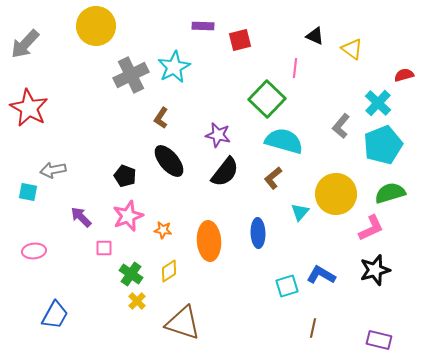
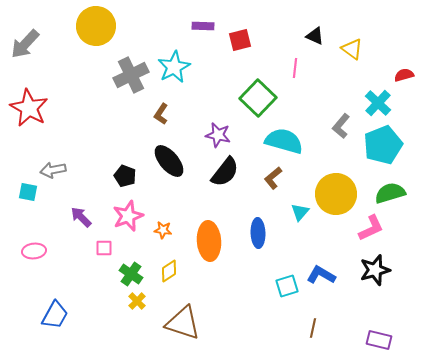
green square at (267, 99): moved 9 px left, 1 px up
brown L-shape at (161, 118): moved 4 px up
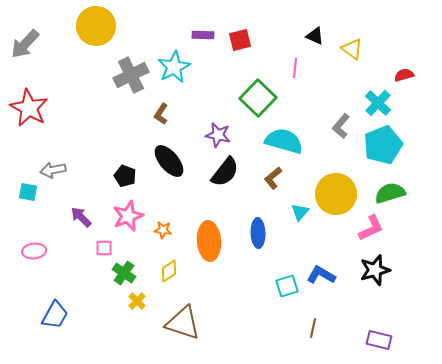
purple rectangle at (203, 26): moved 9 px down
green cross at (131, 274): moved 7 px left, 1 px up
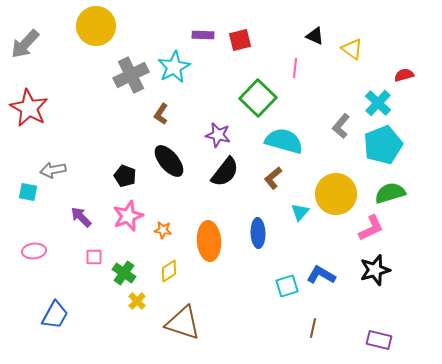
pink square at (104, 248): moved 10 px left, 9 px down
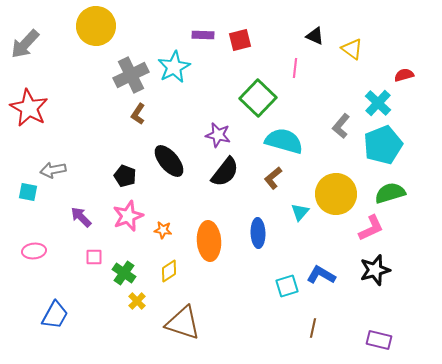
brown L-shape at (161, 114): moved 23 px left
